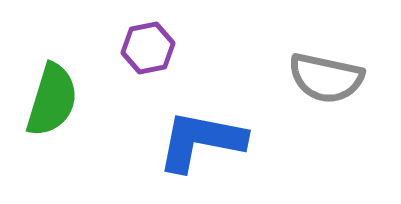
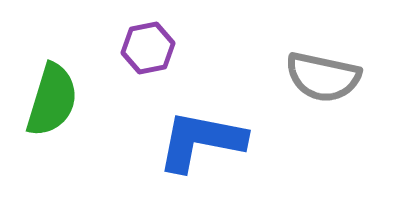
gray semicircle: moved 3 px left, 1 px up
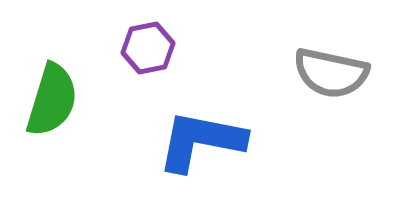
gray semicircle: moved 8 px right, 4 px up
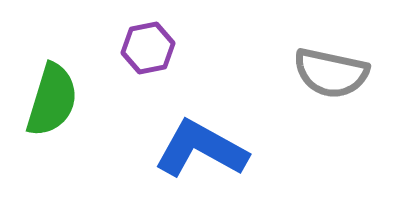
blue L-shape: moved 8 px down; rotated 18 degrees clockwise
